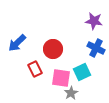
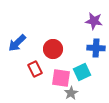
blue cross: rotated 24 degrees counterclockwise
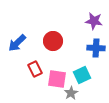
red circle: moved 8 px up
cyan square: moved 3 px down
pink square: moved 4 px left, 1 px down
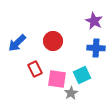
purple star: rotated 18 degrees clockwise
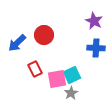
red circle: moved 9 px left, 6 px up
cyan square: moved 10 px left
pink square: rotated 18 degrees counterclockwise
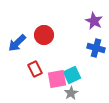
blue cross: rotated 12 degrees clockwise
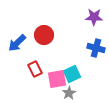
purple star: moved 4 px up; rotated 24 degrees counterclockwise
cyan square: moved 1 px up
gray star: moved 2 px left
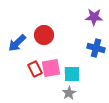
cyan square: rotated 24 degrees clockwise
pink square: moved 6 px left, 11 px up
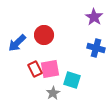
purple star: rotated 30 degrees clockwise
pink square: moved 1 px left, 1 px down
cyan square: moved 6 px down; rotated 18 degrees clockwise
gray star: moved 16 px left
